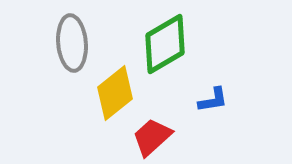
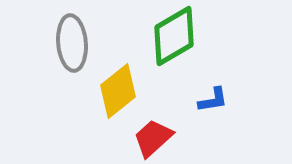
green diamond: moved 9 px right, 8 px up
yellow diamond: moved 3 px right, 2 px up
red trapezoid: moved 1 px right, 1 px down
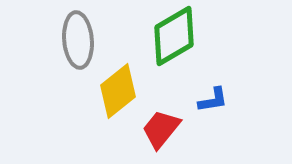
gray ellipse: moved 6 px right, 3 px up
red trapezoid: moved 8 px right, 9 px up; rotated 9 degrees counterclockwise
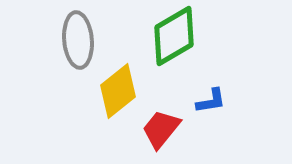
blue L-shape: moved 2 px left, 1 px down
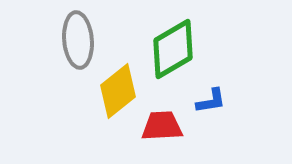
green diamond: moved 1 px left, 13 px down
red trapezoid: moved 1 px right, 3 px up; rotated 48 degrees clockwise
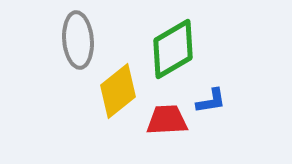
red trapezoid: moved 5 px right, 6 px up
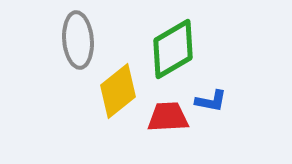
blue L-shape: rotated 20 degrees clockwise
red trapezoid: moved 1 px right, 3 px up
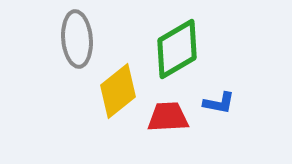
gray ellipse: moved 1 px left, 1 px up
green diamond: moved 4 px right
blue L-shape: moved 8 px right, 2 px down
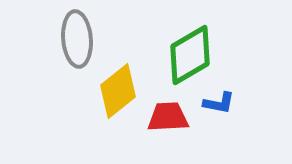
green diamond: moved 13 px right, 6 px down
